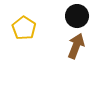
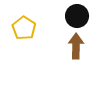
brown arrow: rotated 20 degrees counterclockwise
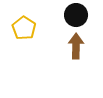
black circle: moved 1 px left, 1 px up
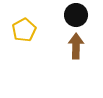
yellow pentagon: moved 2 px down; rotated 10 degrees clockwise
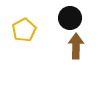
black circle: moved 6 px left, 3 px down
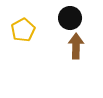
yellow pentagon: moved 1 px left
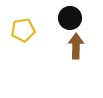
yellow pentagon: rotated 20 degrees clockwise
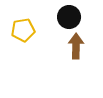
black circle: moved 1 px left, 1 px up
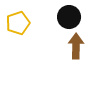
yellow pentagon: moved 5 px left, 7 px up; rotated 10 degrees counterclockwise
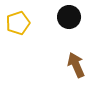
brown arrow: moved 19 px down; rotated 25 degrees counterclockwise
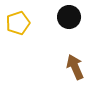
brown arrow: moved 1 px left, 2 px down
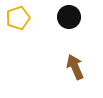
yellow pentagon: moved 5 px up
